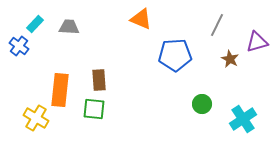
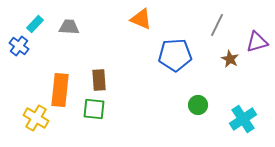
green circle: moved 4 px left, 1 px down
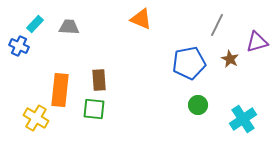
blue cross: rotated 12 degrees counterclockwise
blue pentagon: moved 14 px right, 8 px down; rotated 8 degrees counterclockwise
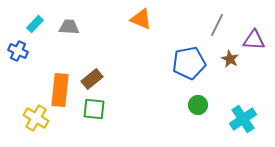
purple triangle: moved 3 px left, 2 px up; rotated 20 degrees clockwise
blue cross: moved 1 px left, 5 px down
brown rectangle: moved 7 px left, 1 px up; rotated 55 degrees clockwise
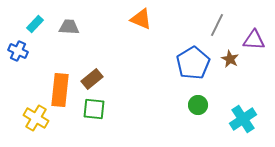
blue pentagon: moved 4 px right; rotated 20 degrees counterclockwise
